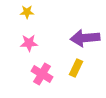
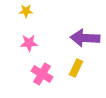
yellow star: moved 1 px left, 1 px up
purple arrow: rotated 8 degrees clockwise
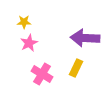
yellow star: moved 2 px left, 11 px down
pink star: rotated 24 degrees counterclockwise
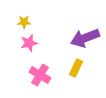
purple arrow: rotated 24 degrees counterclockwise
pink star: rotated 12 degrees clockwise
pink cross: moved 2 px left, 1 px down
